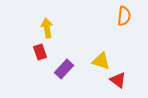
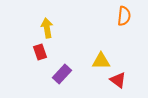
yellow triangle: rotated 18 degrees counterclockwise
purple rectangle: moved 2 px left, 5 px down
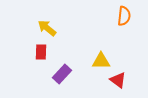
yellow arrow: rotated 42 degrees counterclockwise
red rectangle: moved 1 px right; rotated 21 degrees clockwise
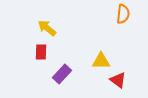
orange semicircle: moved 1 px left, 2 px up
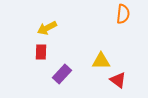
yellow arrow: rotated 66 degrees counterclockwise
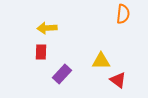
yellow arrow: rotated 24 degrees clockwise
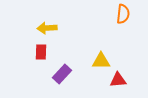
red triangle: rotated 42 degrees counterclockwise
